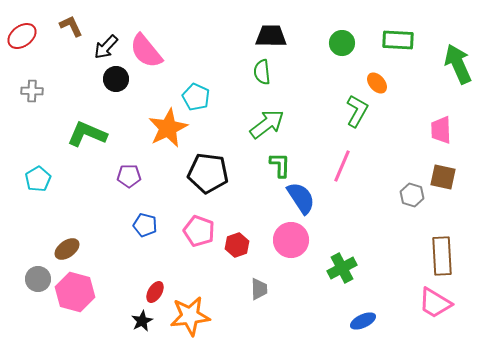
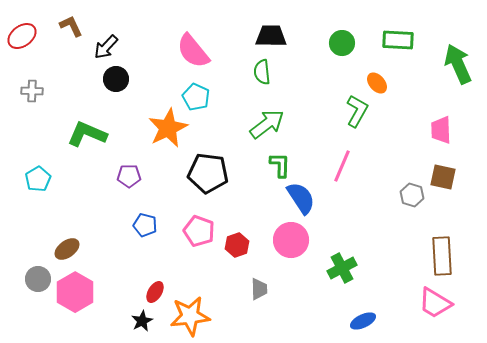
pink semicircle at (146, 51): moved 47 px right
pink hexagon at (75, 292): rotated 15 degrees clockwise
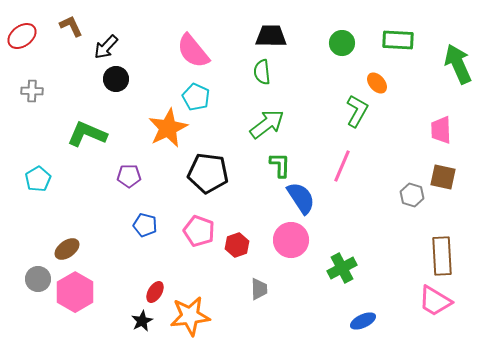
pink trapezoid at (435, 303): moved 2 px up
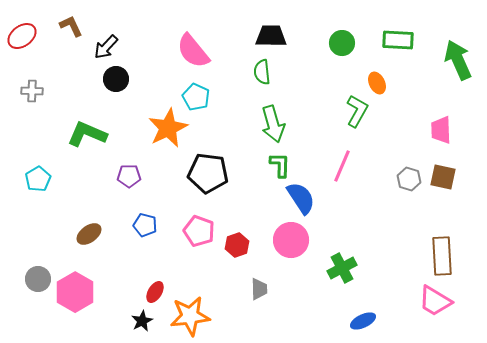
green arrow at (458, 64): moved 4 px up
orange ellipse at (377, 83): rotated 15 degrees clockwise
green arrow at (267, 124): moved 6 px right; rotated 111 degrees clockwise
gray hexagon at (412, 195): moved 3 px left, 16 px up
brown ellipse at (67, 249): moved 22 px right, 15 px up
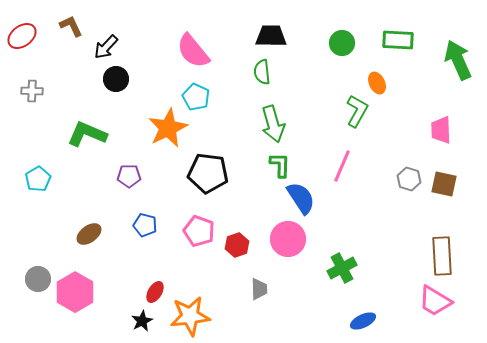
brown square at (443, 177): moved 1 px right, 7 px down
pink circle at (291, 240): moved 3 px left, 1 px up
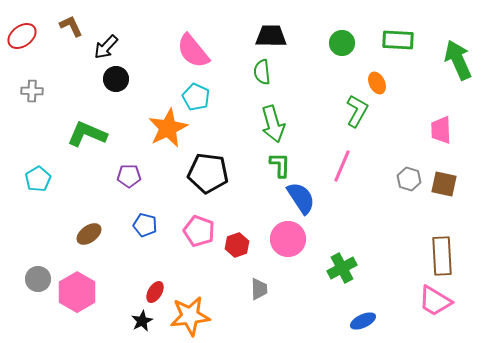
pink hexagon at (75, 292): moved 2 px right
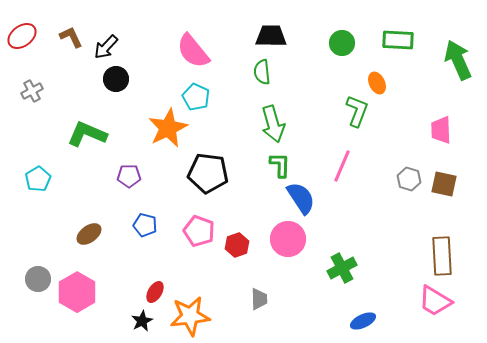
brown L-shape at (71, 26): moved 11 px down
gray cross at (32, 91): rotated 30 degrees counterclockwise
green L-shape at (357, 111): rotated 8 degrees counterclockwise
gray trapezoid at (259, 289): moved 10 px down
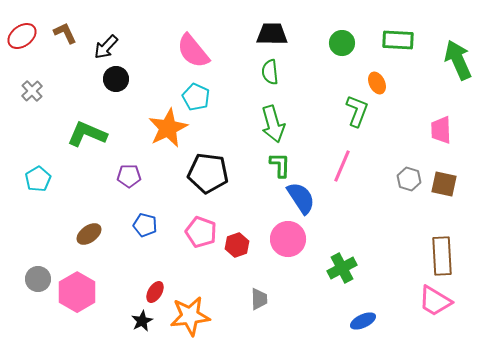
black trapezoid at (271, 36): moved 1 px right, 2 px up
brown L-shape at (71, 37): moved 6 px left, 4 px up
green semicircle at (262, 72): moved 8 px right
gray cross at (32, 91): rotated 15 degrees counterclockwise
pink pentagon at (199, 231): moved 2 px right, 1 px down
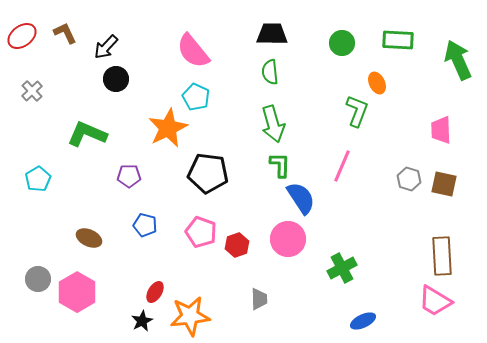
brown ellipse at (89, 234): moved 4 px down; rotated 60 degrees clockwise
